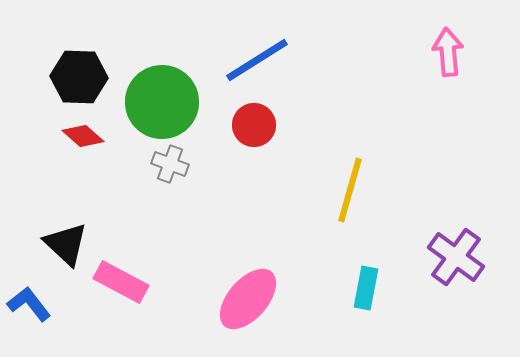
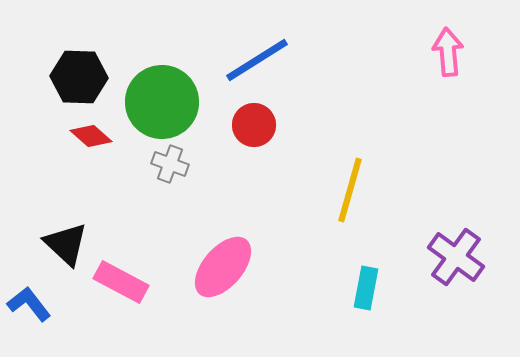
red diamond: moved 8 px right
pink ellipse: moved 25 px left, 32 px up
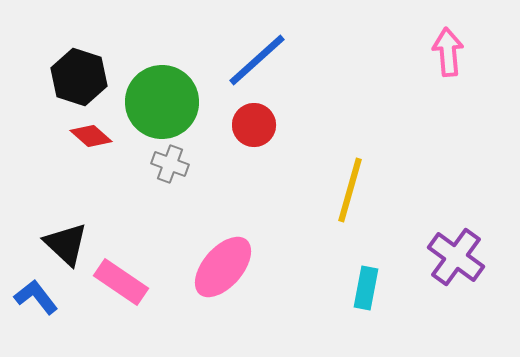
blue line: rotated 10 degrees counterclockwise
black hexagon: rotated 16 degrees clockwise
pink rectangle: rotated 6 degrees clockwise
blue L-shape: moved 7 px right, 7 px up
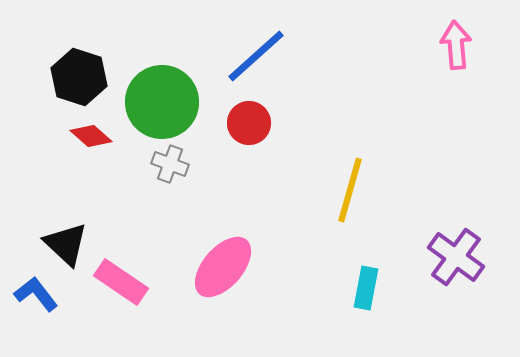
pink arrow: moved 8 px right, 7 px up
blue line: moved 1 px left, 4 px up
red circle: moved 5 px left, 2 px up
blue L-shape: moved 3 px up
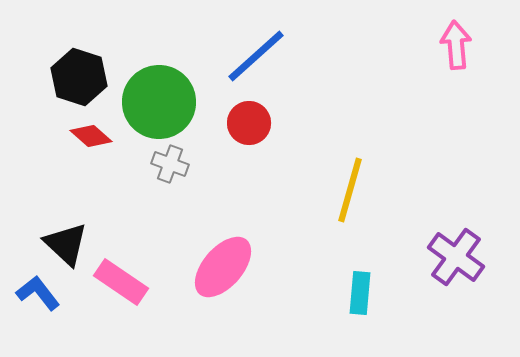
green circle: moved 3 px left
cyan rectangle: moved 6 px left, 5 px down; rotated 6 degrees counterclockwise
blue L-shape: moved 2 px right, 1 px up
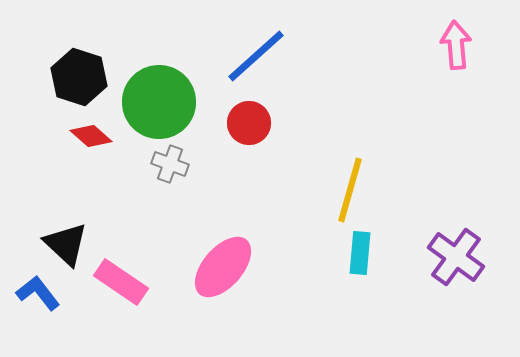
cyan rectangle: moved 40 px up
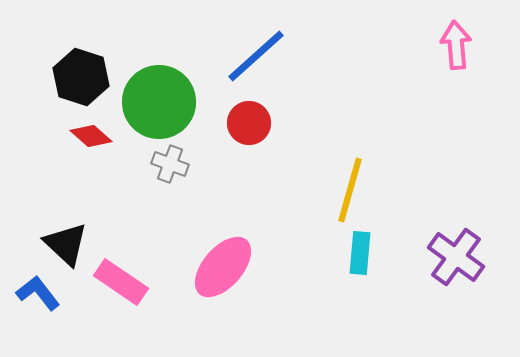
black hexagon: moved 2 px right
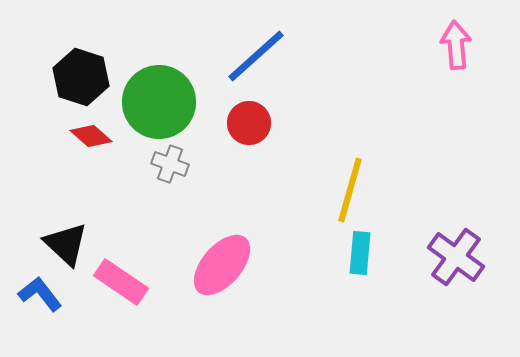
pink ellipse: moved 1 px left, 2 px up
blue L-shape: moved 2 px right, 1 px down
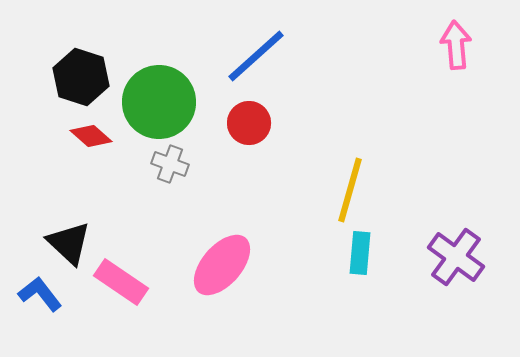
black triangle: moved 3 px right, 1 px up
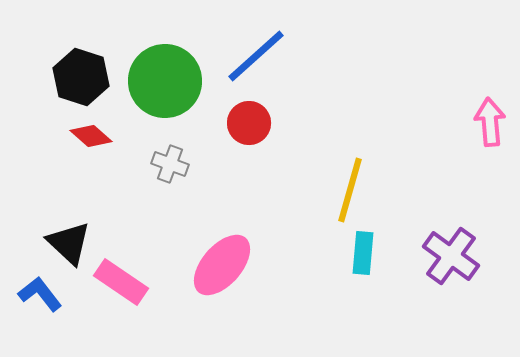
pink arrow: moved 34 px right, 77 px down
green circle: moved 6 px right, 21 px up
cyan rectangle: moved 3 px right
purple cross: moved 5 px left, 1 px up
